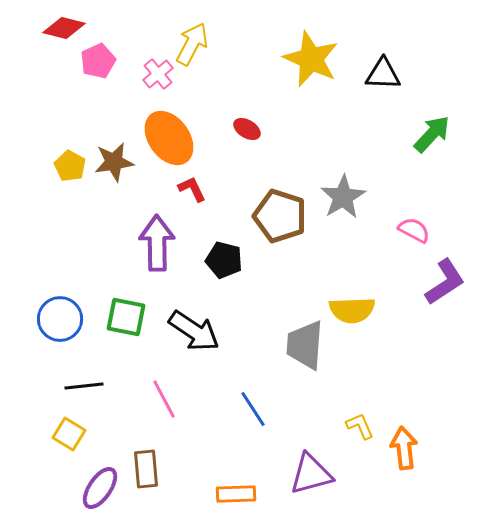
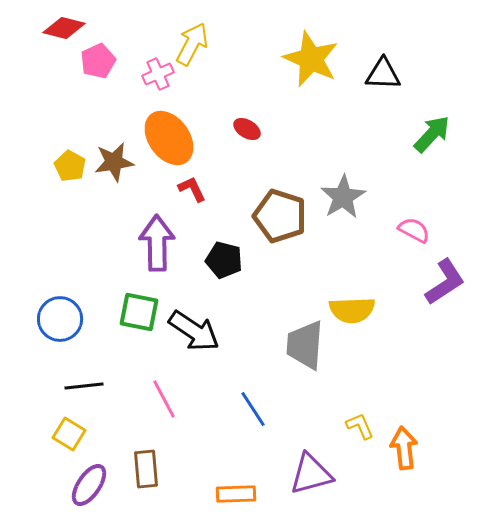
pink cross: rotated 16 degrees clockwise
green square: moved 13 px right, 5 px up
purple ellipse: moved 11 px left, 3 px up
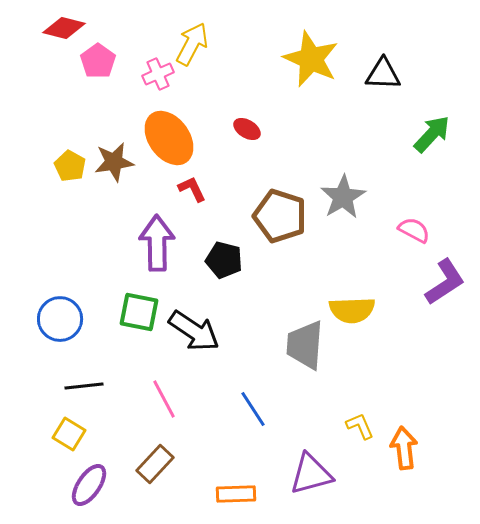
pink pentagon: rotated 12 degrees counterclockwise
brown rectangle: moved 9 px right, 5 px up; rotated 48 degrees clockwise
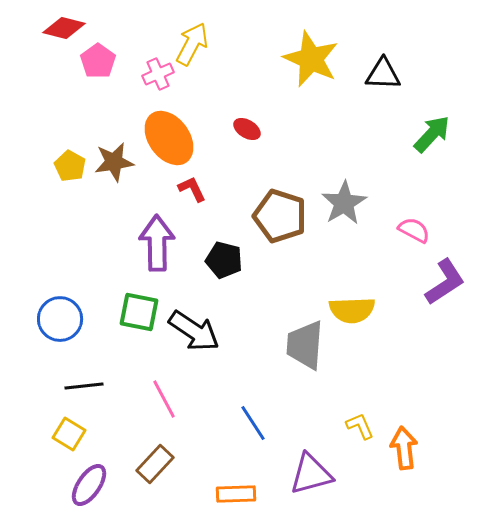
gray star: moved 1 px right, 6 px down
blue line: moved 14 px down
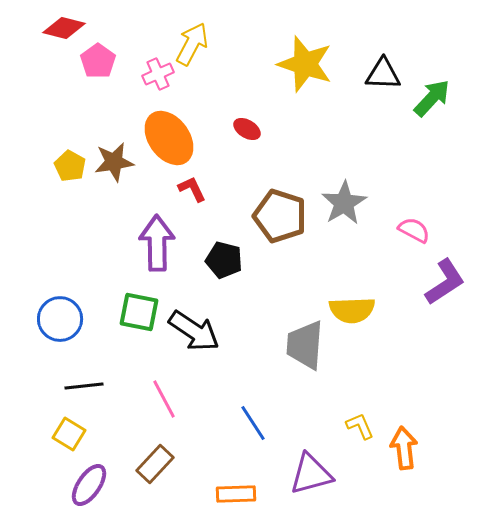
yellow star: moved 6 px left, 5 px down; rotated 6 degrees counterclockwise
green arrow: moved 36 px up
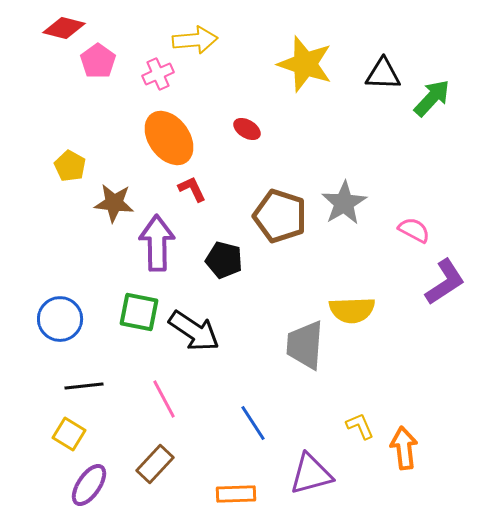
yellow arrow: moved 3 px right, 4 px up; rotated 57 degrees clockwise
brown star: moved 41 px down; rotated 15 degrees clockwise
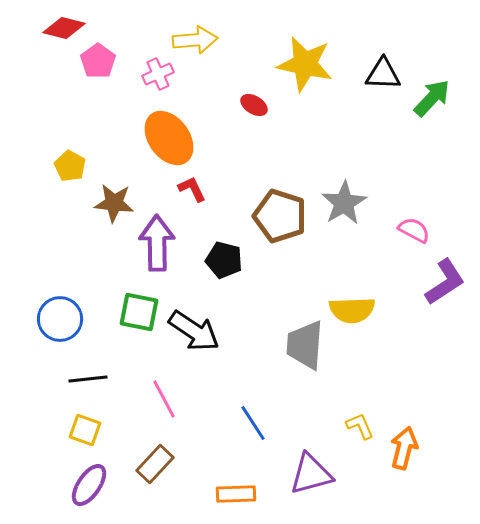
yellow star: rotated 6 degrees counterclockwise
red ellipse: moved 7 px right, 24 px up
black line: moved 4 px right, 7 px up
yellow square: moved 16 px right, 4 px up; rotated 12 degrees counterclockwise
orange arrow: rotated 21 degrees clockwise
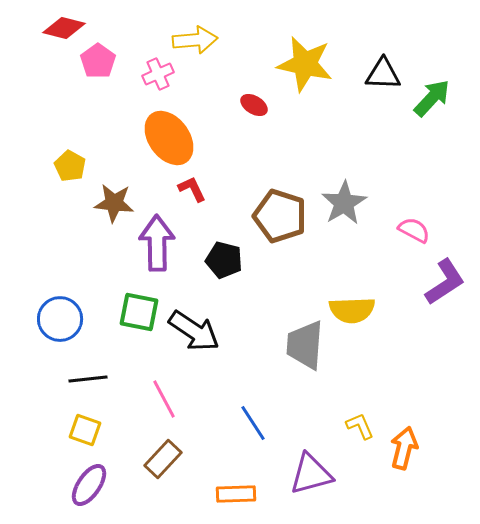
brown rectangle: moved 8 px right, 5 px up
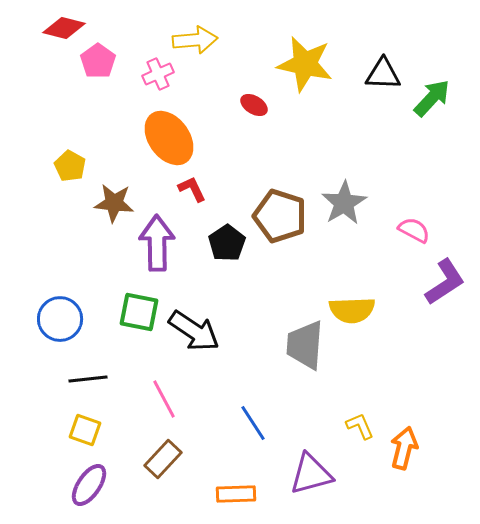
black pentagon: moved 3 px right, 17 px up; rotated 24 degrees clockwise
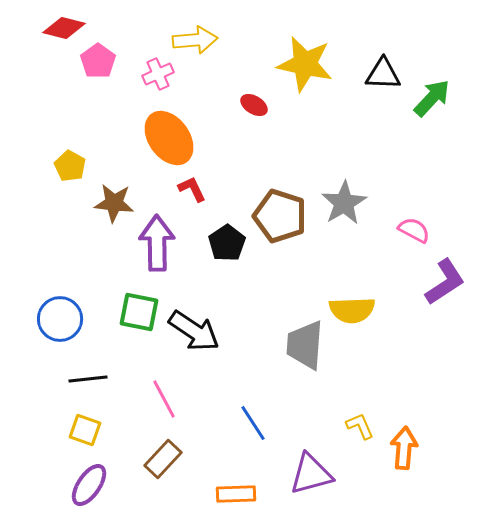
orange arrow: rotated 9 degrees counterclockwise
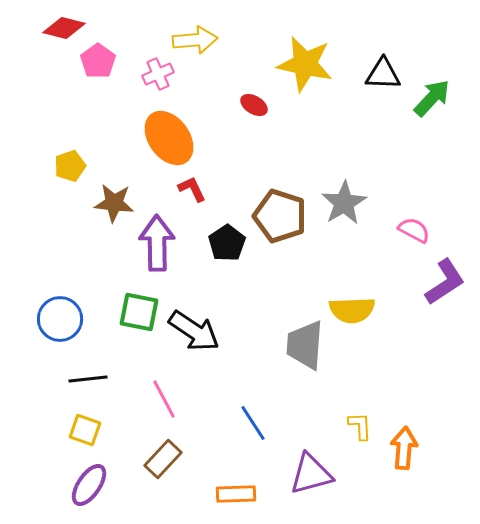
yellow pentagon: rotated 24 degrees clockwise
yellow L-shape: rotated 20 degrees clockwise
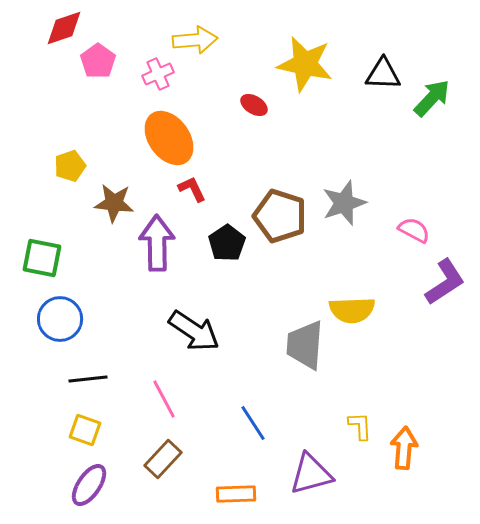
red diamond: rotated 33 degrees counterclockwise
gray star: rotated 12 degrees clockwise
green square: moved 97 px left, 54 px up
